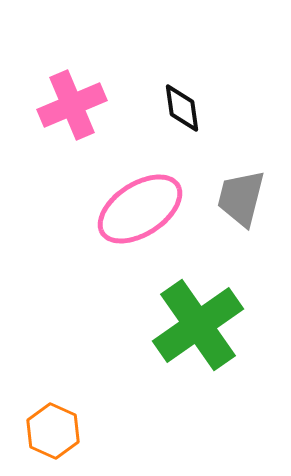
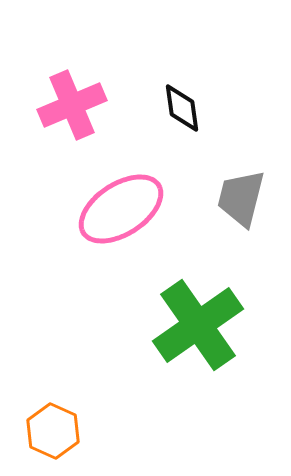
pink ellipse: moved 19 px left
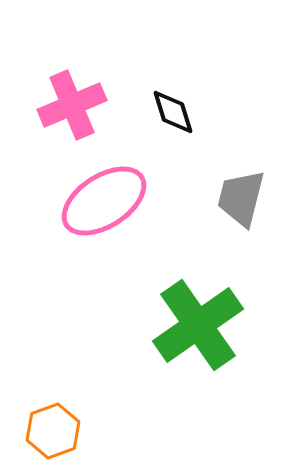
black diamond: moved 9 px left, 4 px down; rotated 9 degrees counterclockwise
pink ellipse: moved 17 px left, 8 px up
orange hexagon: rotated 16 degrees clockwise
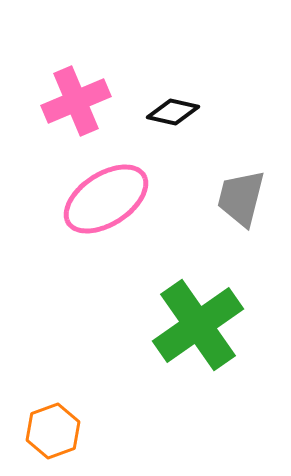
pink cross: moved 4 px right, 4 px up
black diamond: rotated 60 degrees counterclockwise
pink ellipse: moved 2 px right, 2 px up
